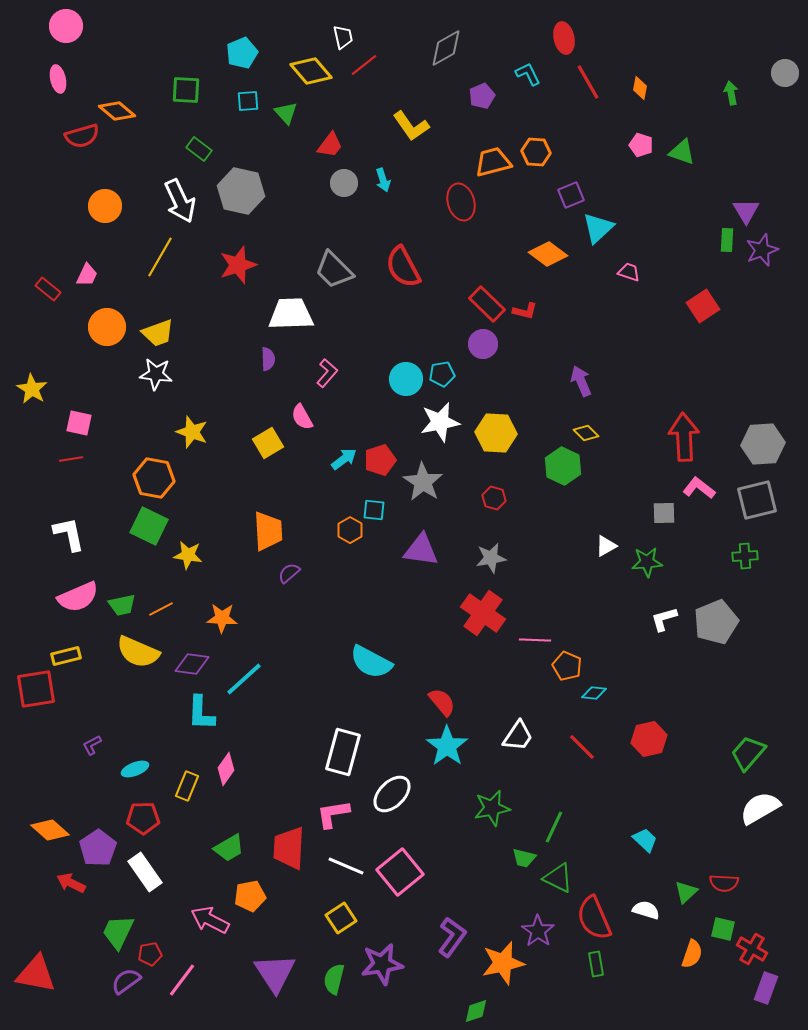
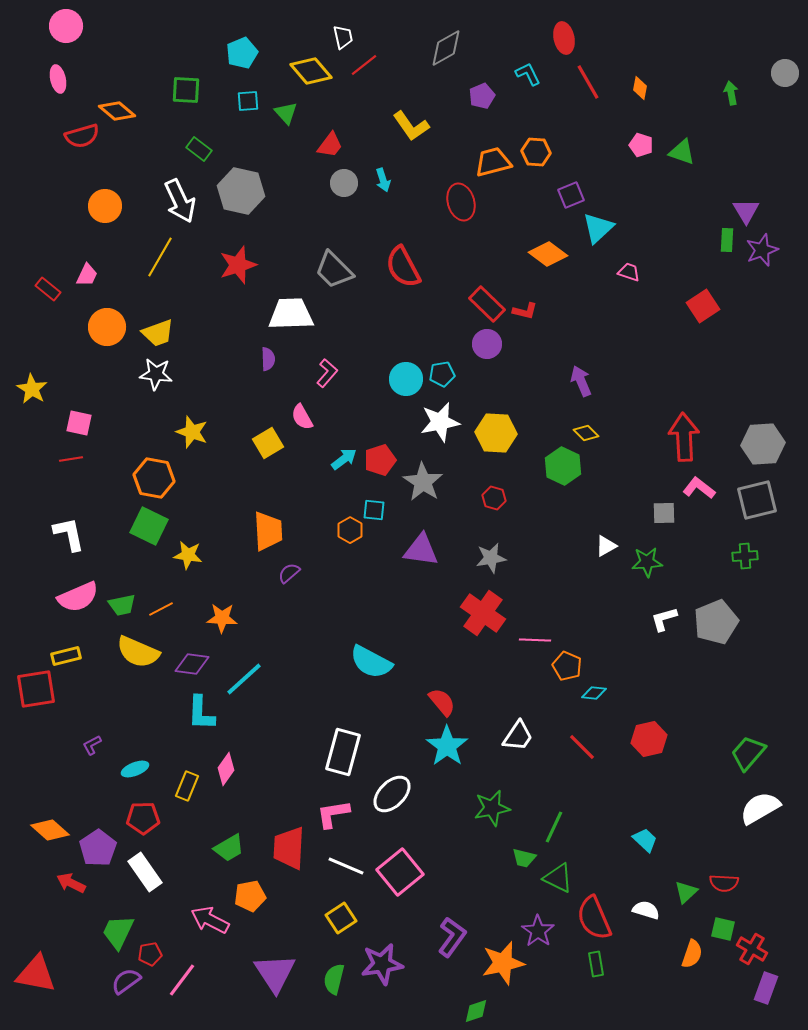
purple circle at (483, 344): moved 4 px right
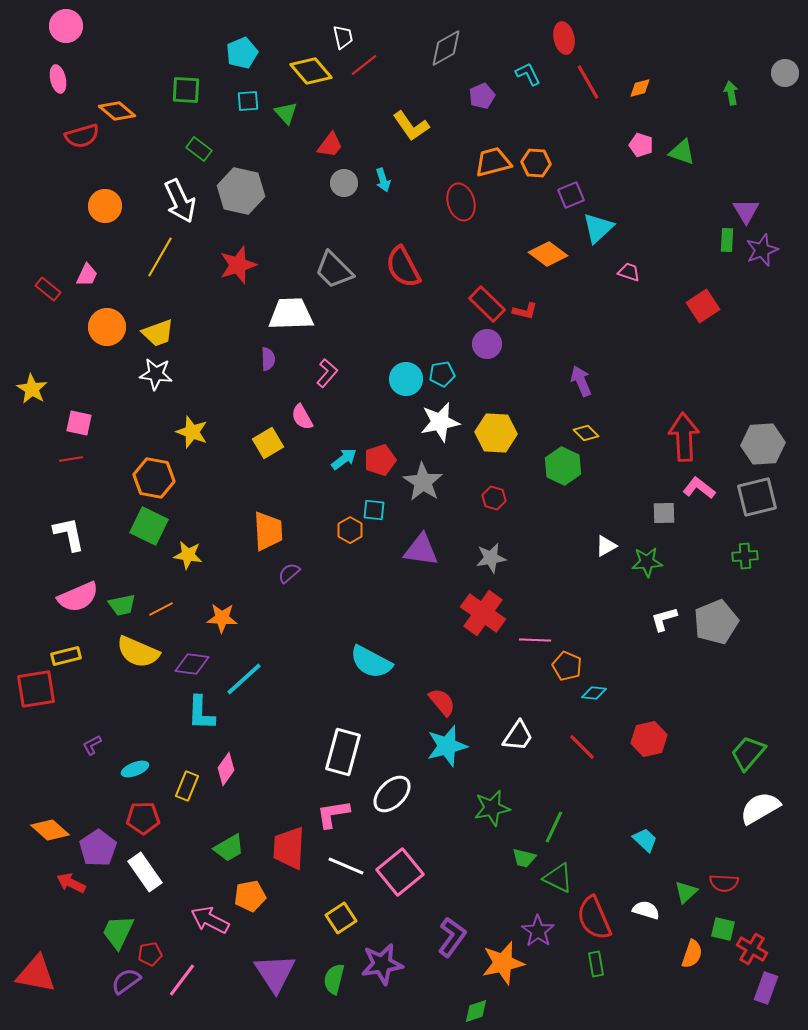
orange diamond at (640, 88): rotated 65 degrees clockwise
orange hexagon at (536, 152): moved 11 px down
gray square at (757, 500): moved 3 px up
cyan star at (447, 746): rotated 21 degrees clockwise
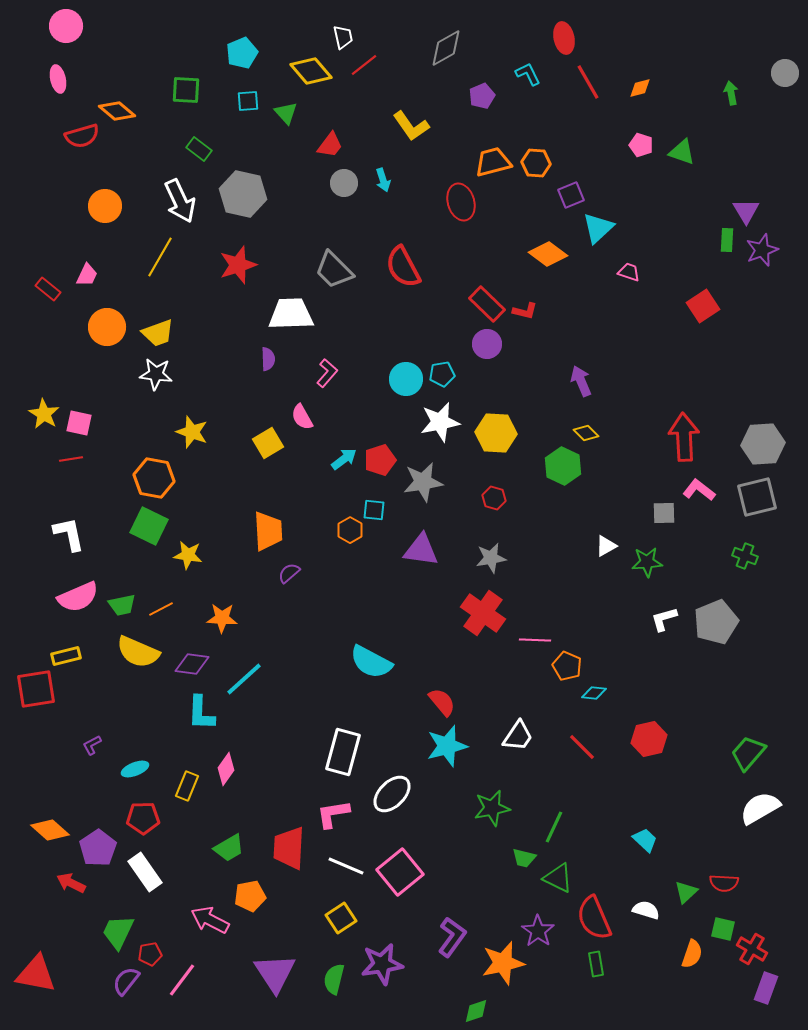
gray hexagon at (241, 191): moved 2 px right, 3 px down
yellow star at (32, 389): moved 12 px right, 25 px down
gray star at (423, 482): rotated 30 degrees clockwise
pink L-shape at (699, 488): moved 2 px down
green cross at (745, 556): rotated 25 degrees clockwise
purple semicircle at (126, 981): rotated 16 degrees counterclockwise
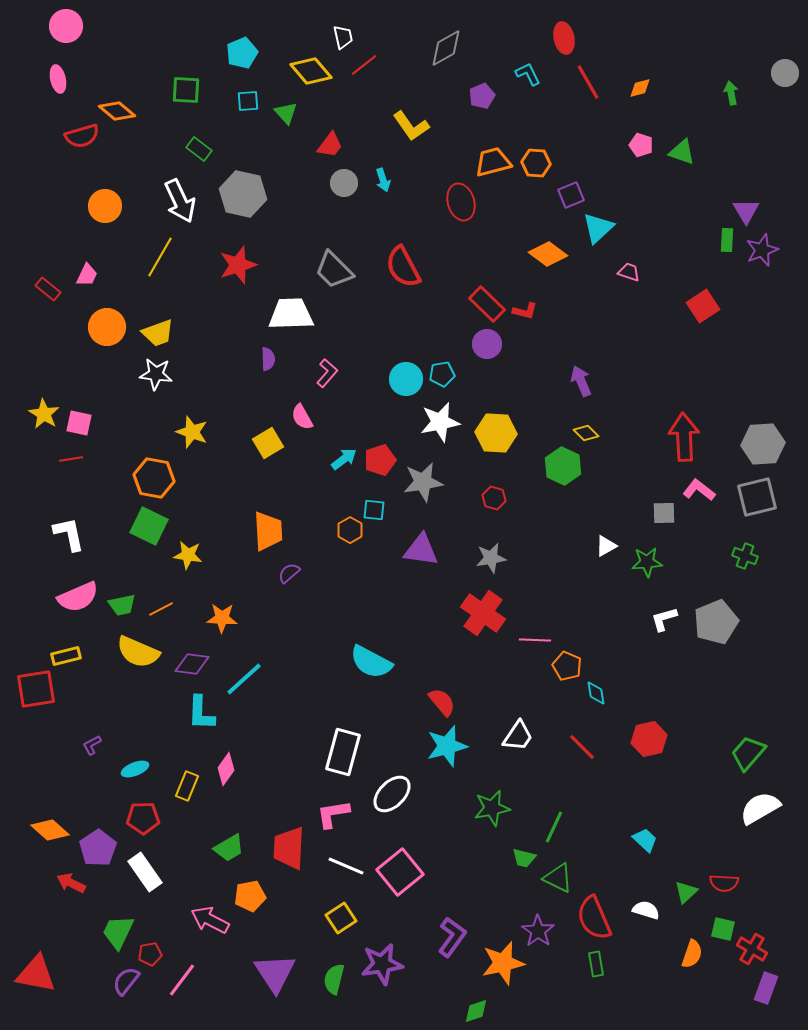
cyan diamond at (594, 693): moved 2 px right; rotated 75 degrees clockwise
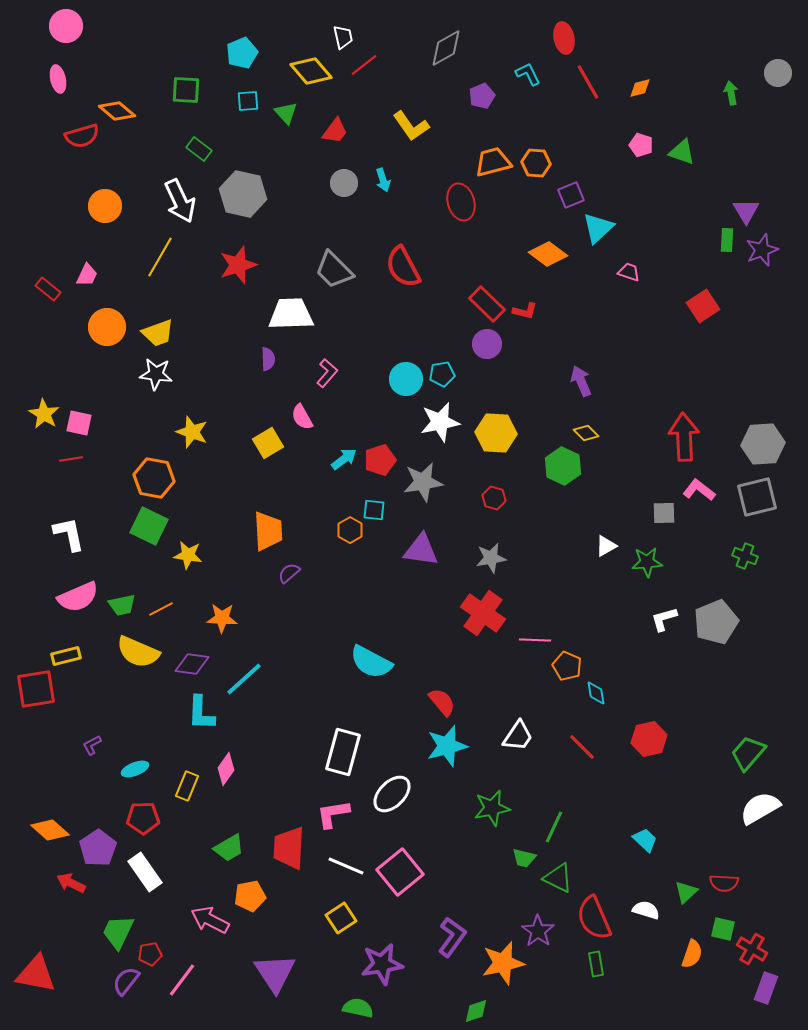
gray circle at (785, 73): moved 7 px left
red trapezoid at (330, 145): moved 5 px right, 14 px up
green semicircle at (334, 979): moved 24 px right, 29 px down; rotated 88 degrees clockwise
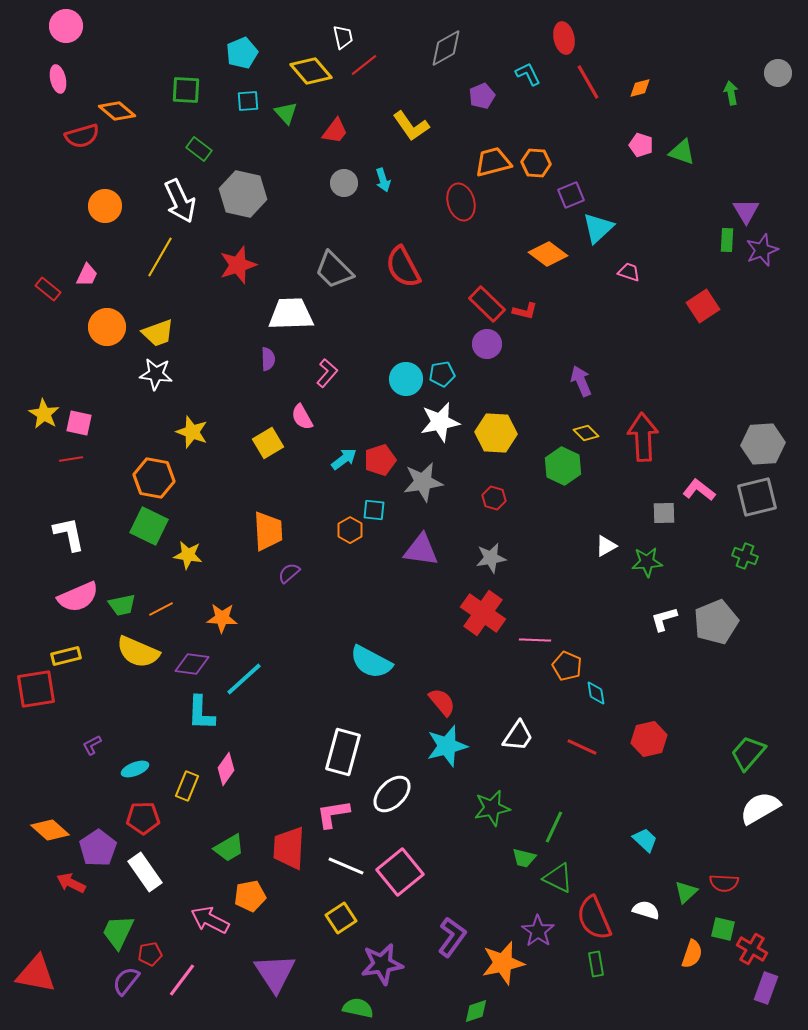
red arrow at (684, 437): moved 41 px left
red line at (582, 747): rotated 20 degrees counterclockwise
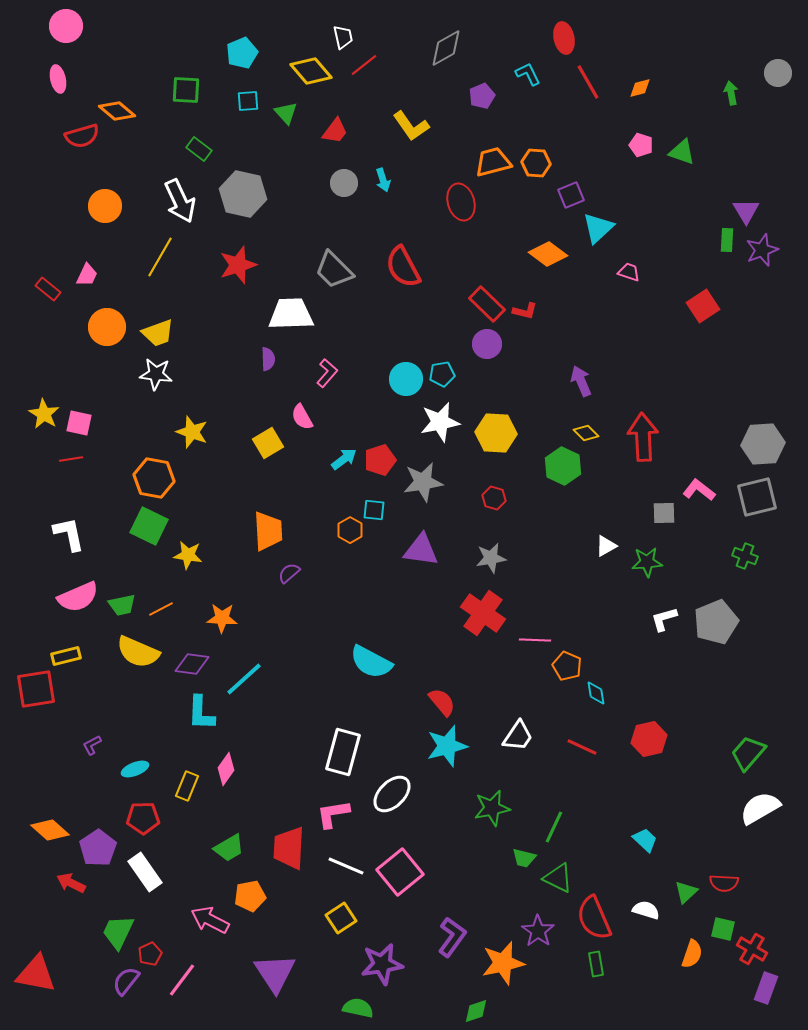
red pentagon at (150, 954): rotated 15 degrees counterclockwise
